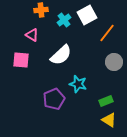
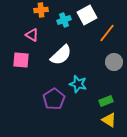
cyan cross: rotated 16 degrees clockwise
purple pentagon: rotated 10 degrees counterclockwise
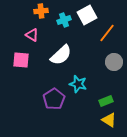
orange cross: moved 1 px down
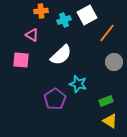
purple pentagon: moved 1 px right
yellow triangle: moved 1 px right, 1 px down
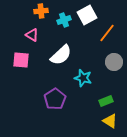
cyan star: moved 5 px right, 6 px up
